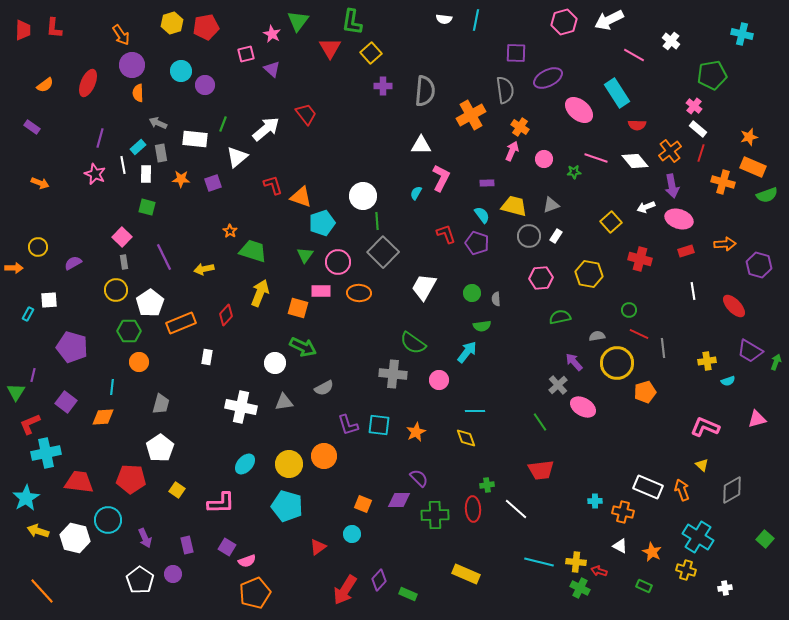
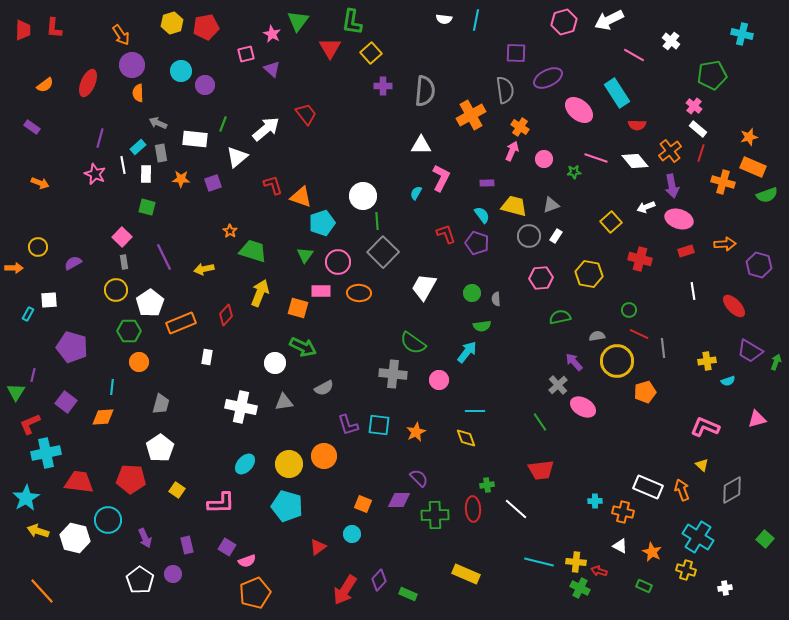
yellow circle at (617, 363): moved 2 px up
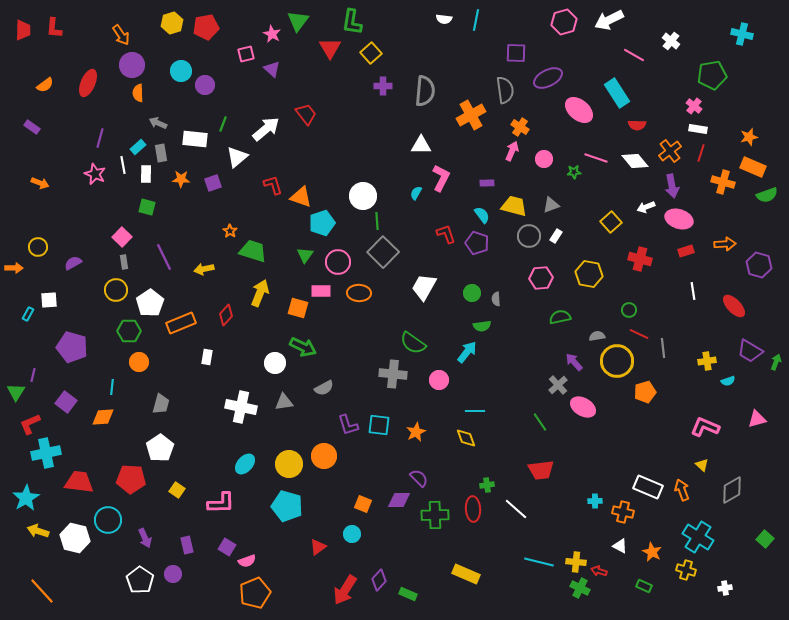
white rectangle at (698, 129): rotated 30 degrees counterclockwise
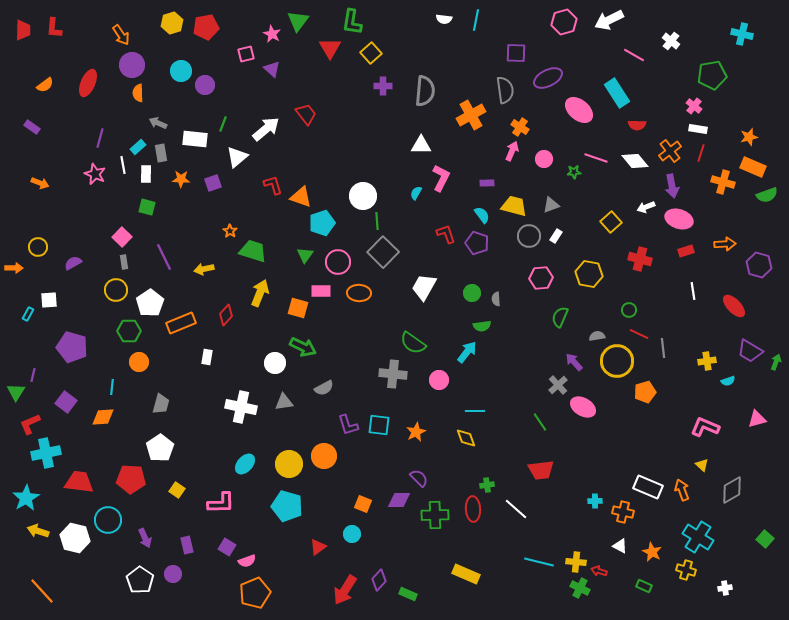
green semicircle at (560, 317): rotated 55 degrees counterclockwise
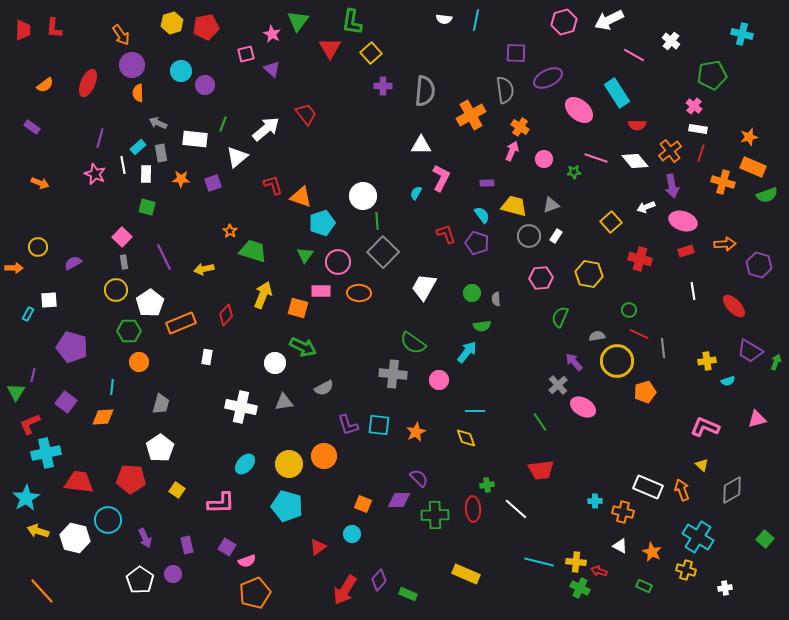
pink ellipse at (679, 219): moved 4 px right, 2 px down
yellow arrow at (260, 293): moved 3 px right, 2 px down
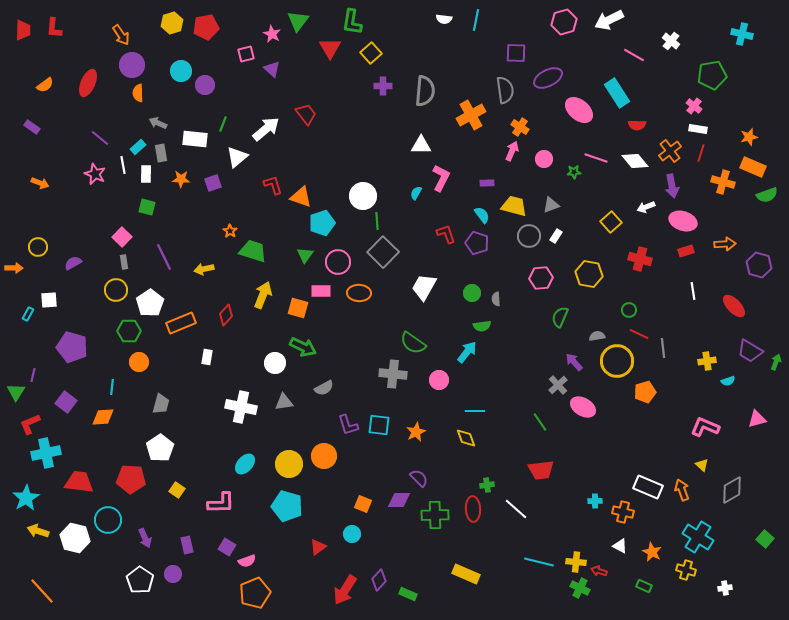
purple line at (100, 138): rotated 66 degrees counterclockwise
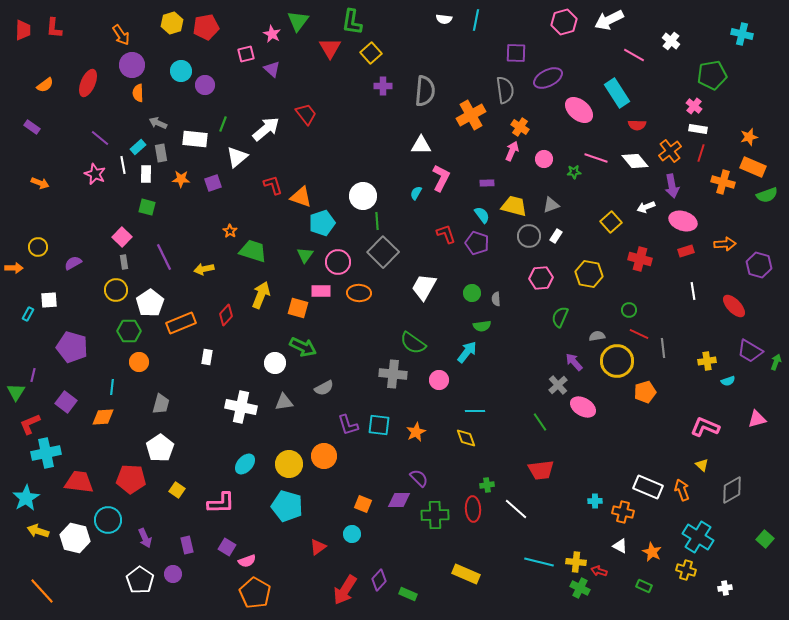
yellow arrow at (263, 295): moved 2 px left
orange pentagon at (255, 593): rotated 20 degrees counterclockwise
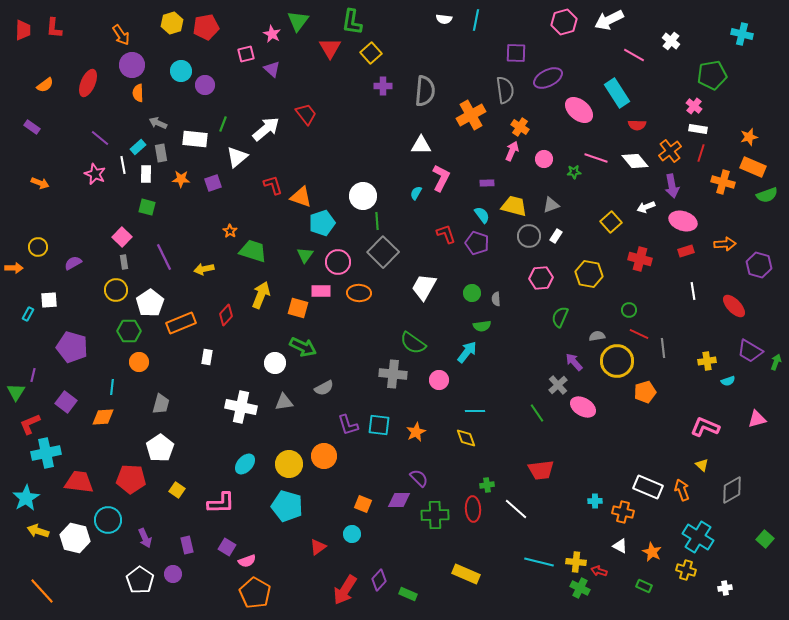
green line at (540, 422): moved 3 px left, 9 px up
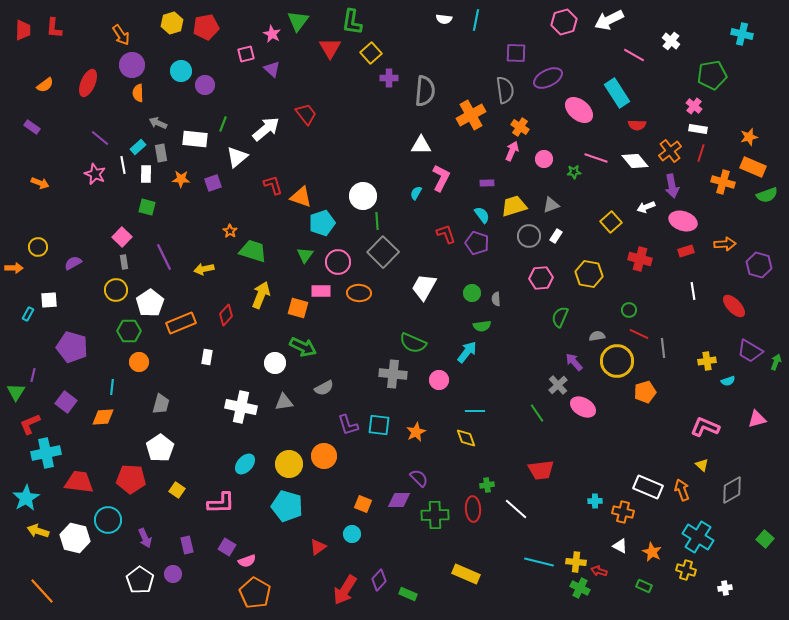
purple cross at (383, 86): moved 6 px right, 8 px up
yellow trapezoid at (514, 206): rotated 32 degrees counterclockwise
green semicircle at (413, 343): rotated 12 degrees counterclockwise
